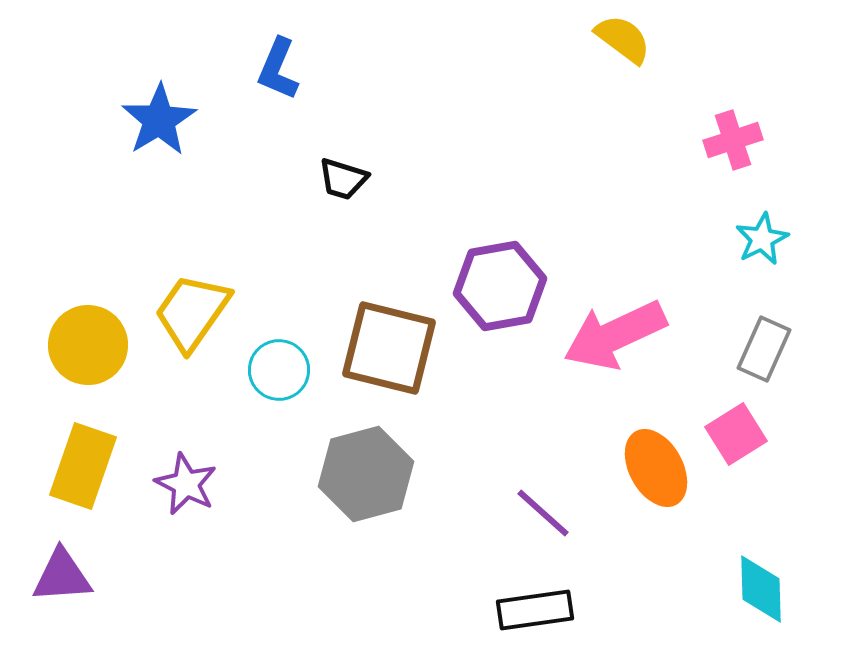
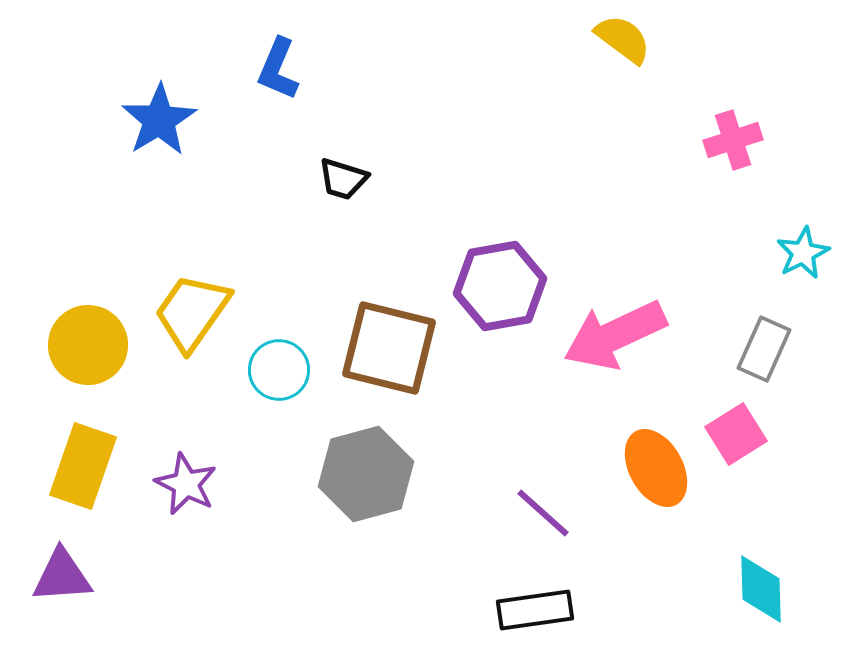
cyan star: moved 41 px right, 14 px down
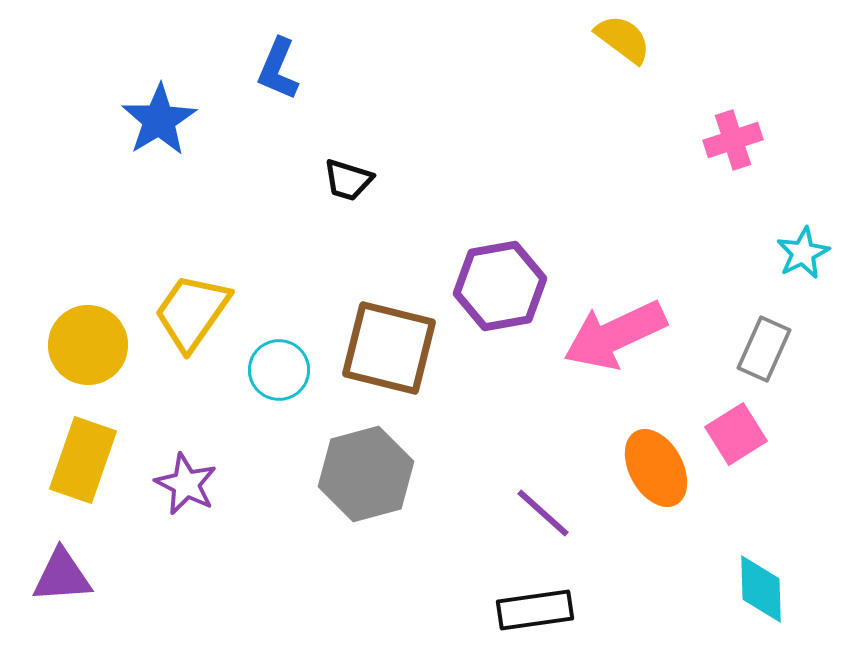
black trapezoid: moved 5 px right, 1 px down
yellow rectangle: moved 6 px up
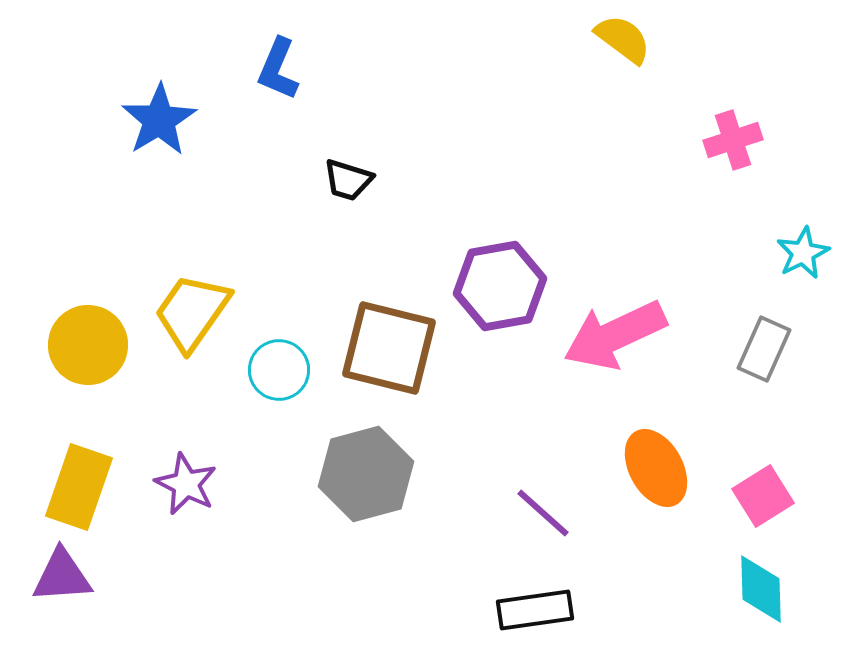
pink square: moved 27 px right, 62 px down
yellow rectangle: moved 4 px left, 27 px down
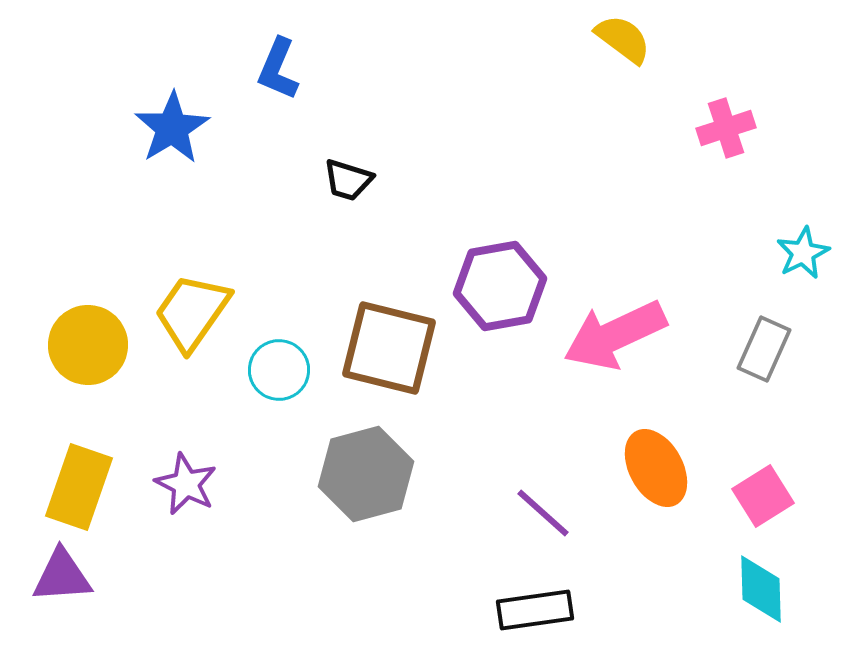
blue star: moved 13 px right, 8 px down
pink cross: moved 7 px left, 12 px up
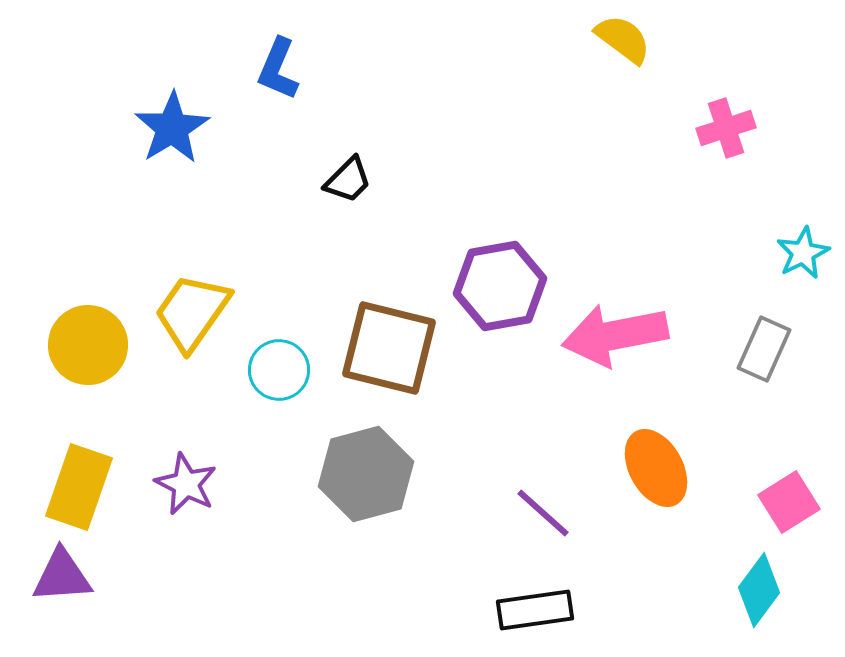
black trapezoid: rotated 62 degrees counterclockwise
pink arrow: rotated 14 degrees clockwise
pink square: moved 26 px right, 6 px down
cyan diamond: moved 2 px left, 1 px down; rotated 38 degrees clockwise
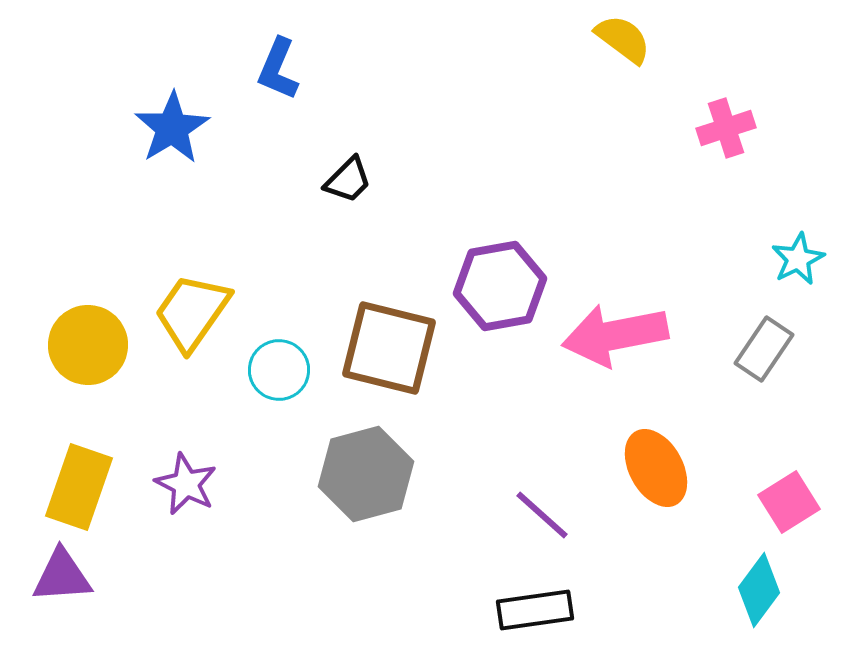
cyan star: moved 5 px left, 6 px down
gray rectangle: rotated 10 degrees clockwise
purple line: moved 1 px left, 2 px down
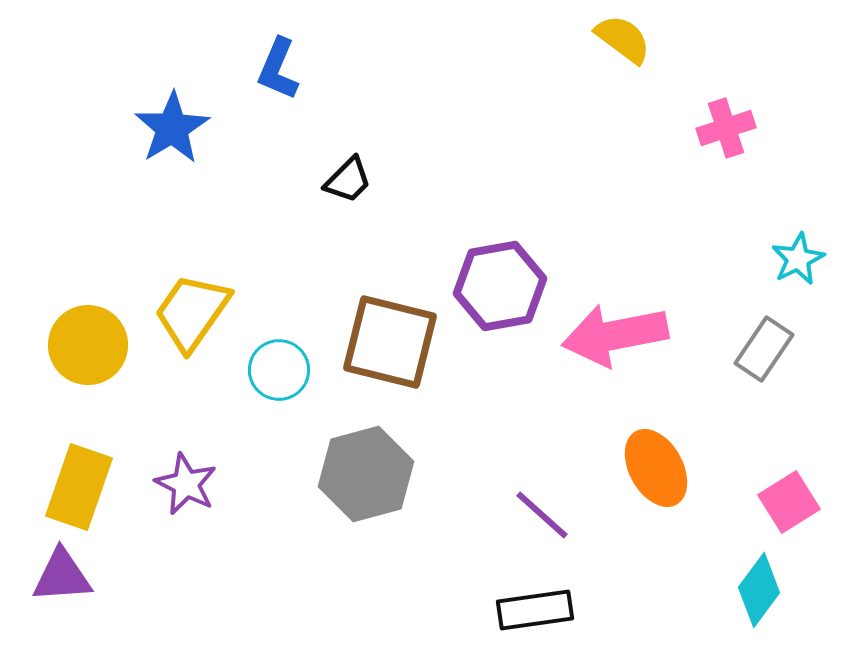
brown square: moved 1 px right, 6 px up
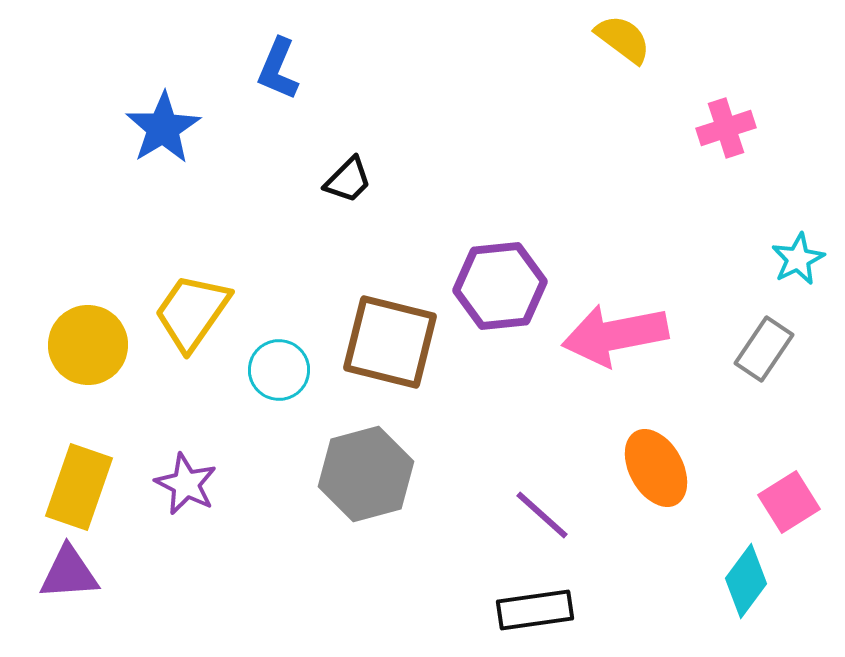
blue star: moved 9 px left
purple hexagon: rotated 4 degrees clockwise
purple triangle: moved 7 px right, 3 px up
cyan diamond: moved 13 px left, 9 px up
